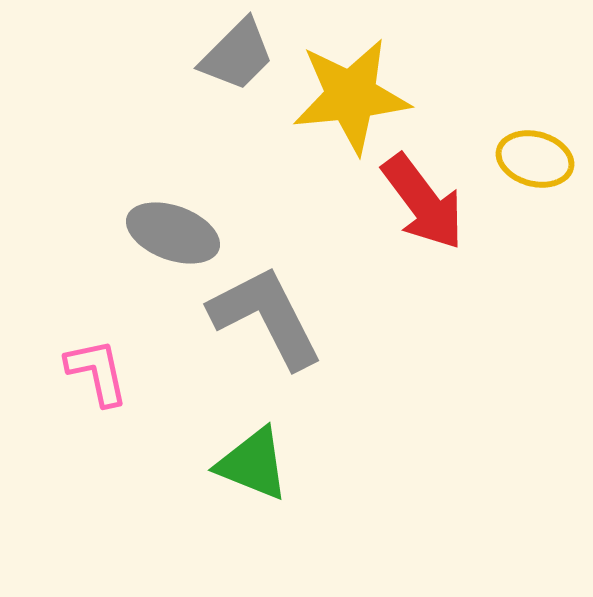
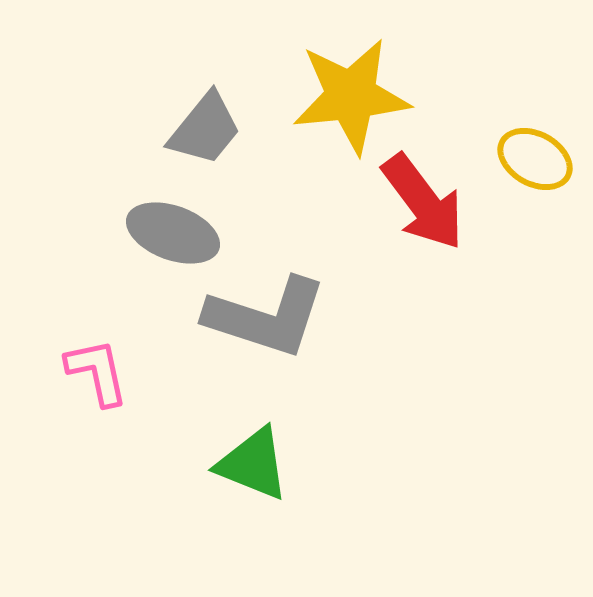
gray trapezoid: moved 32 px left, 74 px down; rotated 6 degrees counterclockwise
yellow ellipse: rotated 14 degrees clockwise
gray L-shape: rotated 135 degrees clockwise
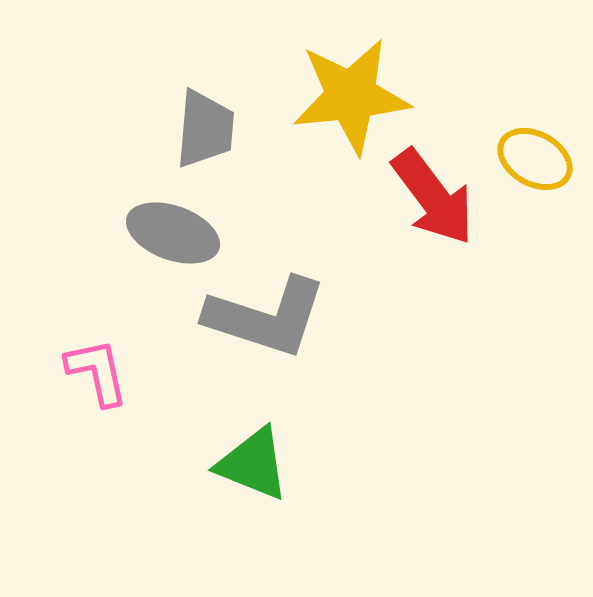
gray trapezoid: rotated 34 degrees counterclockwise
red arrow: moved 10 px right, 5 px up
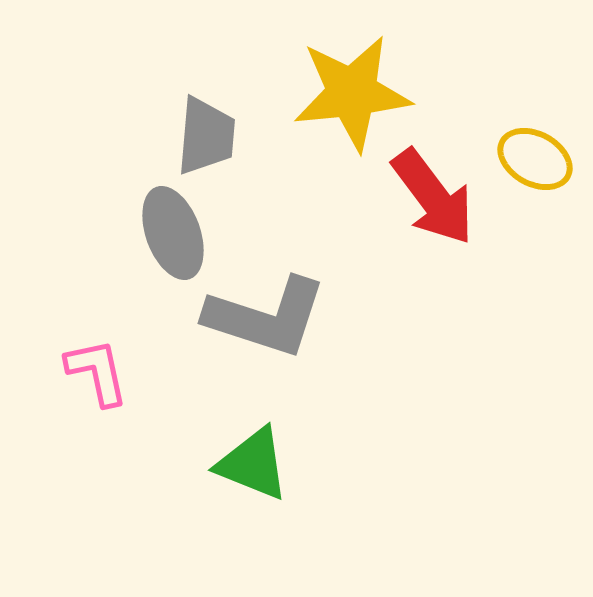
yellow star: moved 1 px right, 3 px up
gray trapezoid: moved 1 px right, 7 px down
gray ellipse: rotated 50 degrees clockwise
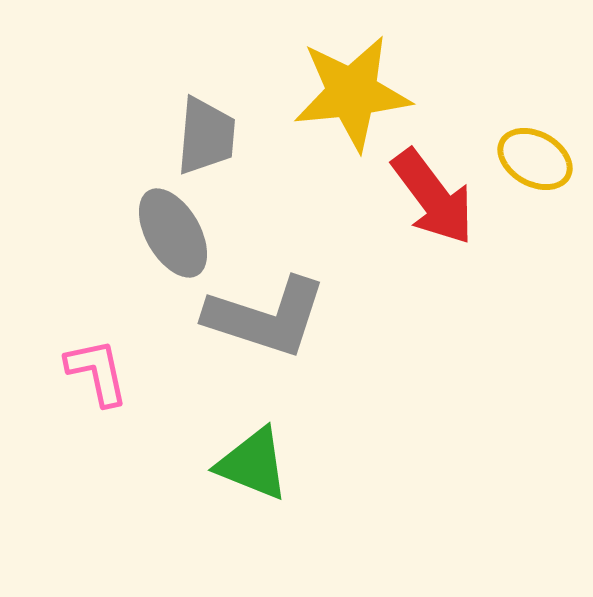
gray ellipse: rotated 10 degrees counterclockwise
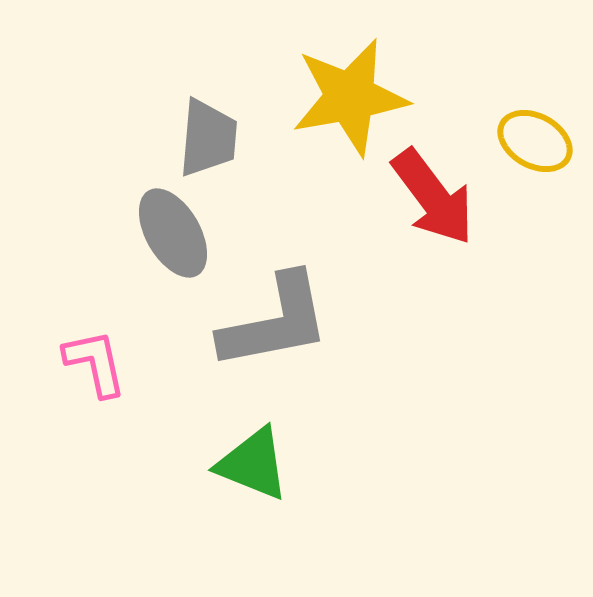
yellow star: moved 2 px left, 4 px down; rotated 4 degrees counterclockwise
gray trapezoid: moved 2 px right, 2 px down
yellow ellipse: moved 18 px up
gray L-shape: moved 9 px right, 5 px down; rotated 29 degrees counterclockwise
pink L-shape: moved 2 px left, 9 px up
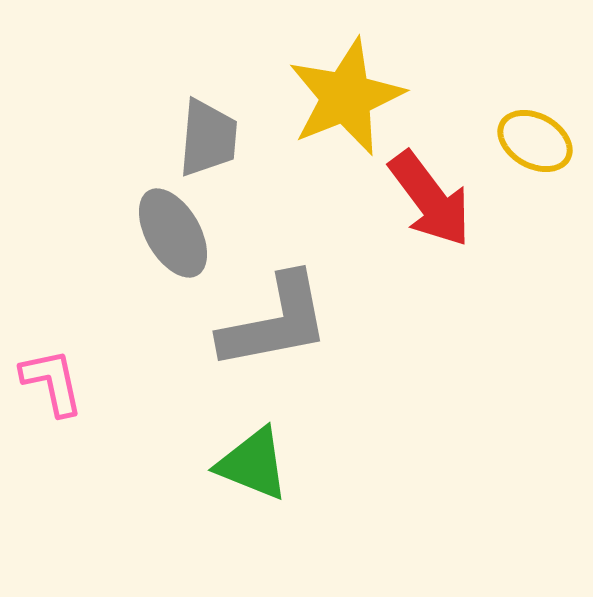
yellow star: moved 4 px left; rotated 12 degrees counterclockwise
red arrow: moved 3 px left, 2 px down
pink L-shape: moved 43 px left, 19 px down
